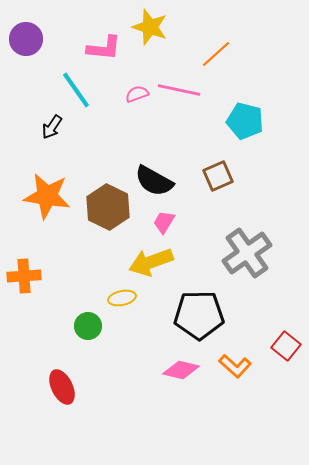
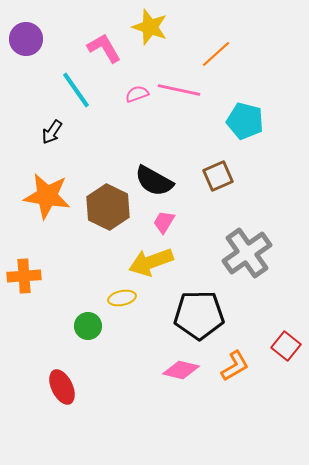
pink L-shape: rotated 126 degrees counterclockwise
black arrow: moved 5 px down
orange L-shape: rotated 72 degrees counterclockwise
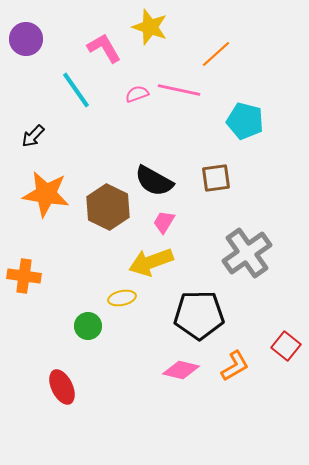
black arrow: moved 19 px left, 4 px down; rotated 10 degrees clockwise
brown square: moved 2 px left, 2 px down; rotated 16 degrees clockwise
orange star: moved 1 px left, 2 px up
orange cross: rotated 12 degrees clockwise
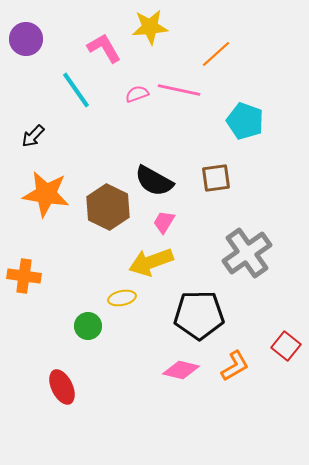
yellow star: rotated 24 degrees counterclockwise
cyan pentagon: rotated 6 degrees clockwise
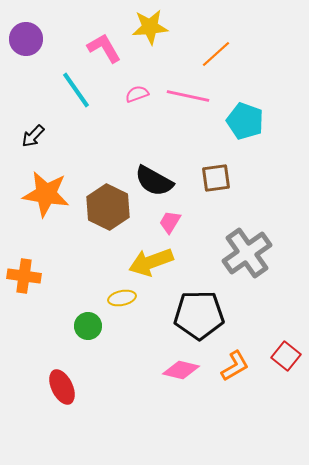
pink line: moved 9 px right, 6 px down
pink trapezoid: moved 6 px right
red square: moved 10 px down
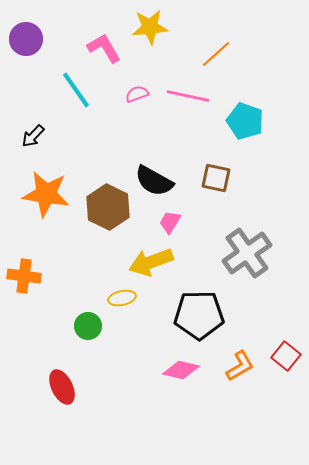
brown square: rotated 20 degrees clockwise
orange L-shape: moved 5 px right
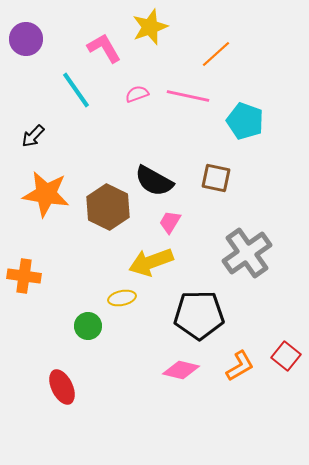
yellow star: rotated 15 degrees counterclockwise
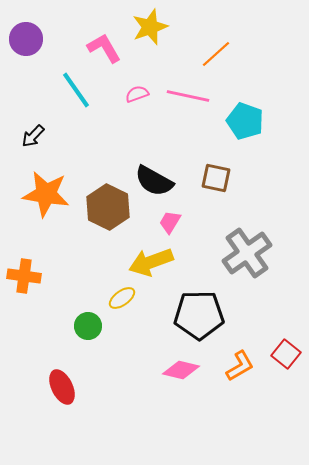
yellow ellipse: rotated 24 degrees counterclockwise
red square: moved 2 px up
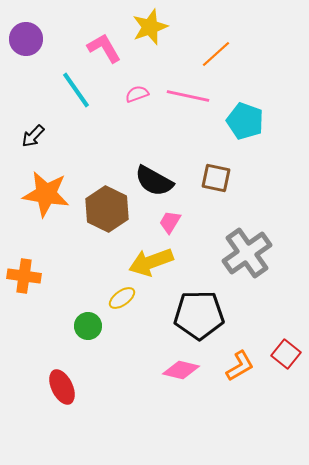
brown hexagon: moved 1 px left, 2 px down
